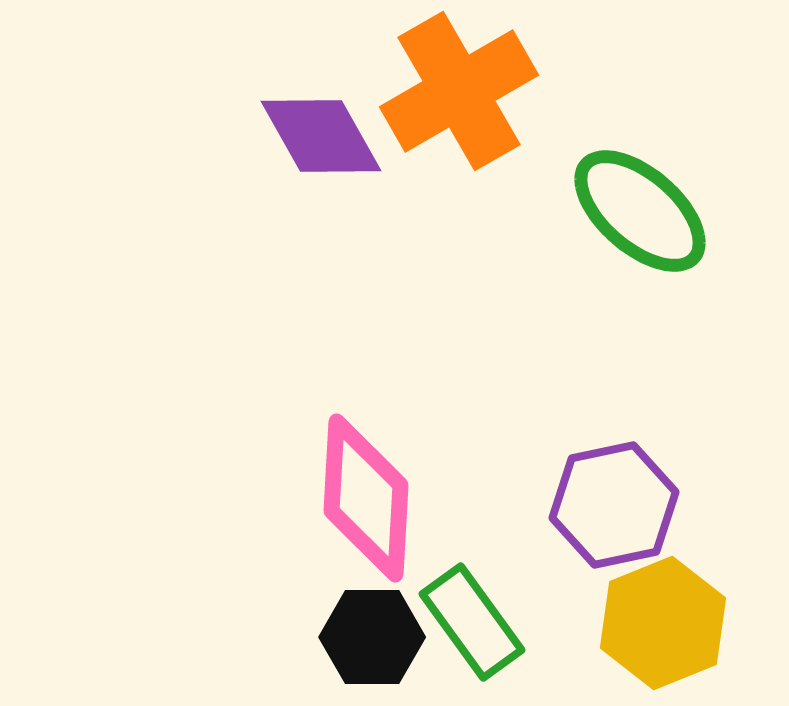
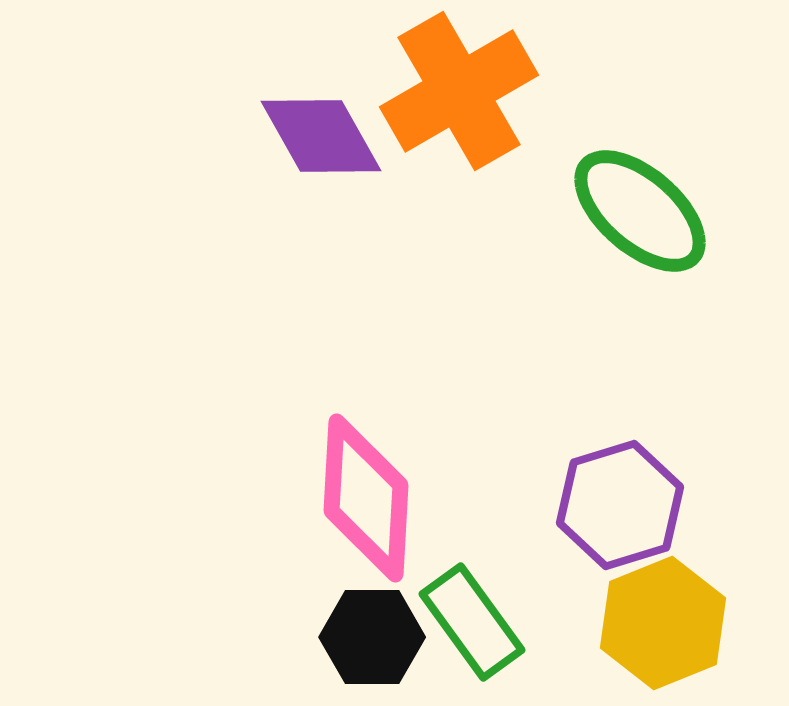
purple hexagon: moved 6 px right; rotated 5 degrees counterclockwise
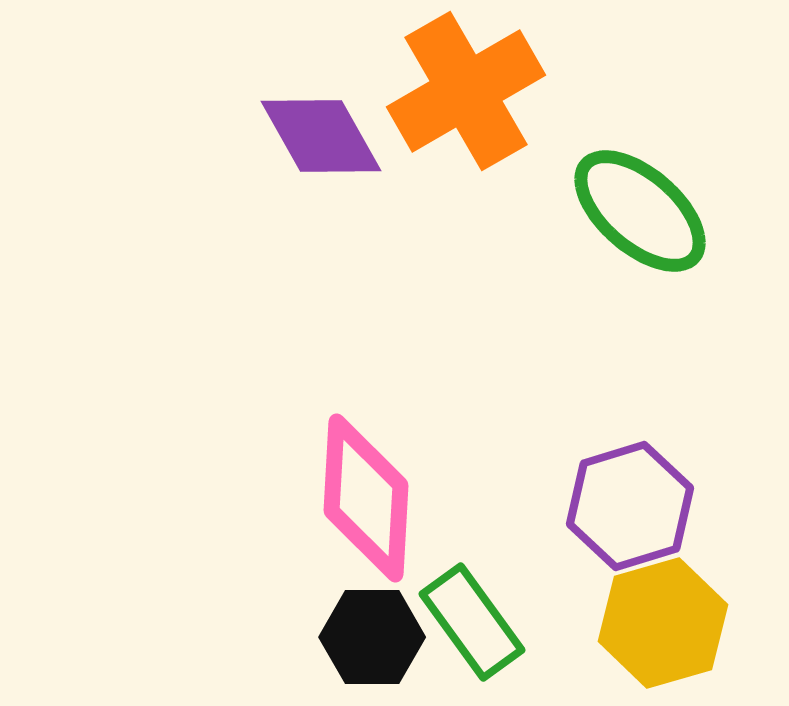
orange cross: moved 7 px right
purple hexagon: moved 10 px right, 1 px down
yellow hexagon: rotated 6 degrees clockwise
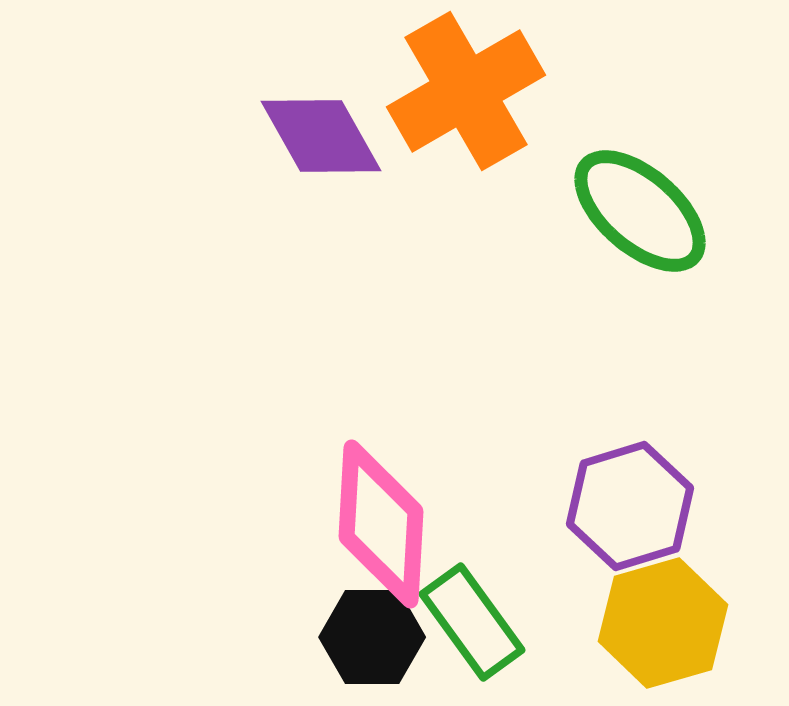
pink diamond: moved 15 px right, 26 px down
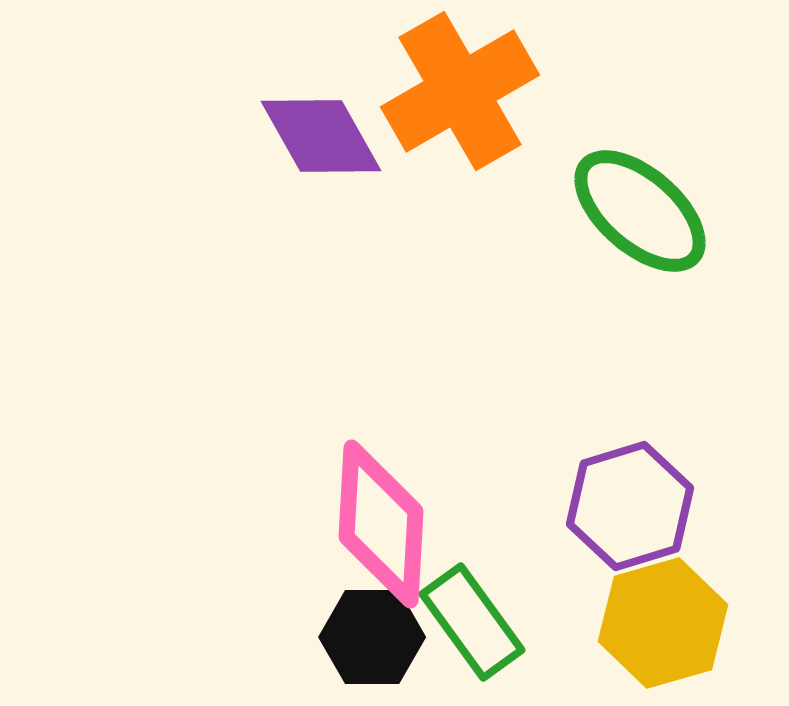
orange cross: moved 6 px left
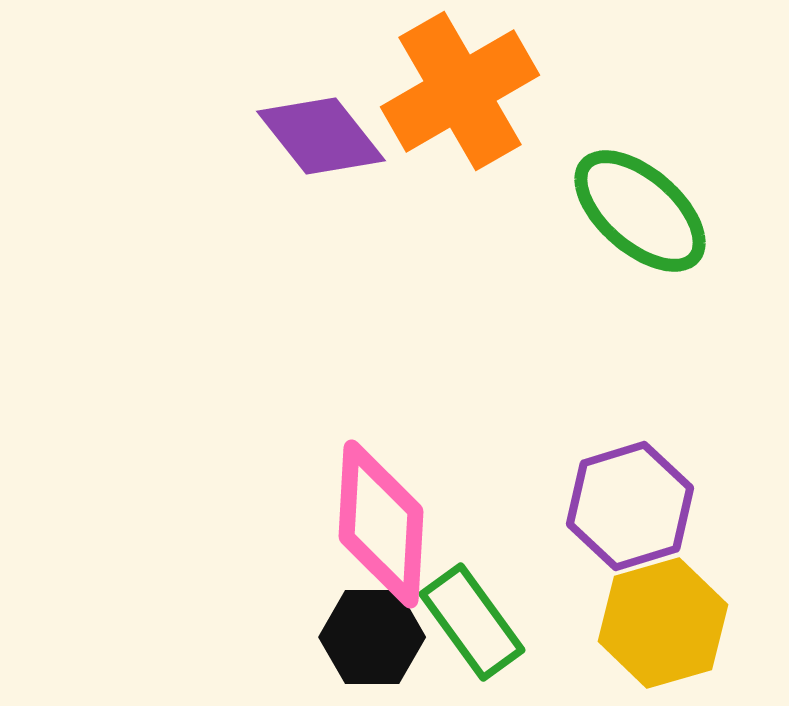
purple diamond: rotated 9 degrees counterclockwise
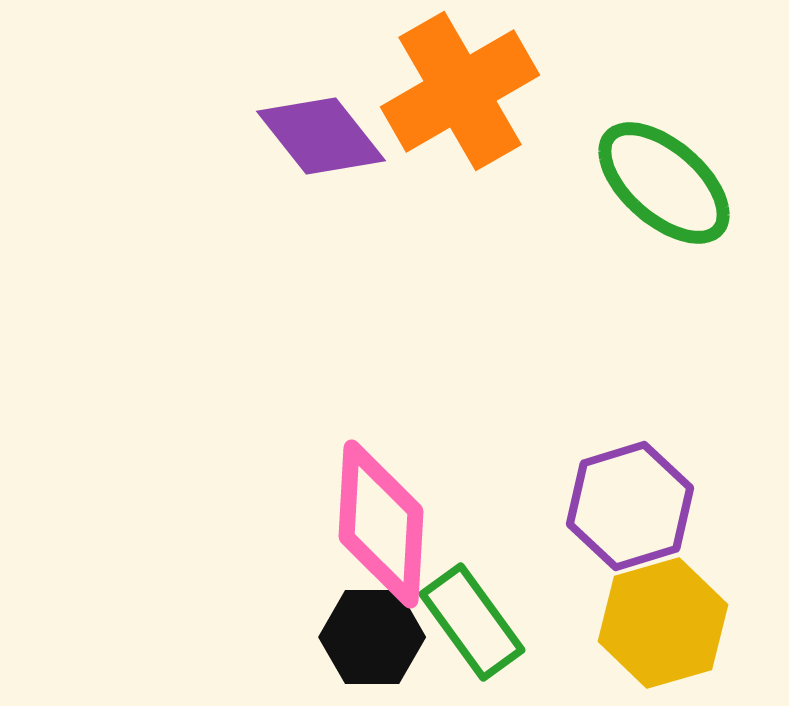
green ellipse: moved 24 px right, 28 px up
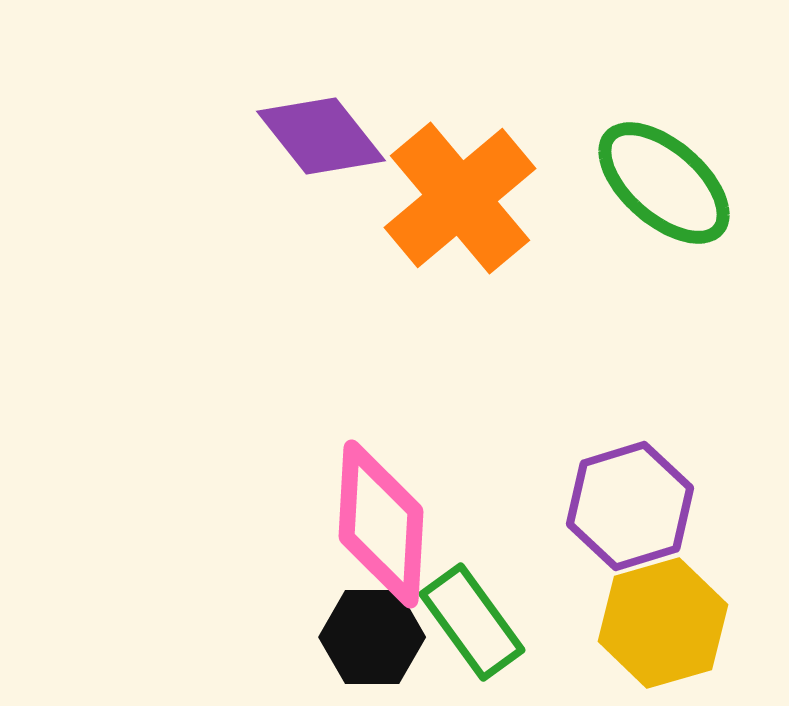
orange cross: moved 107 px down; rotated 10 degrees counterclockwise
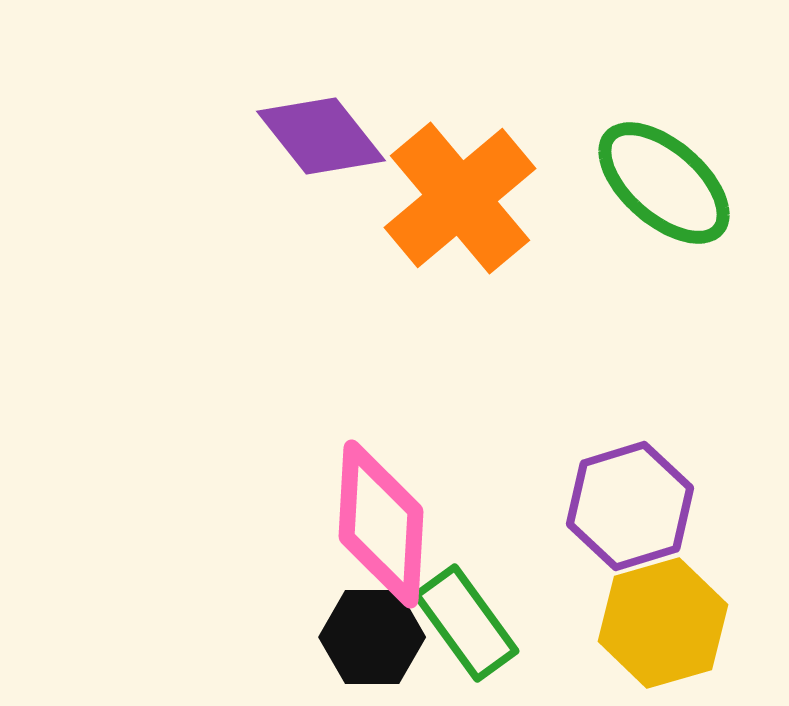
green rectangle: moved 6 px left, 1 px down
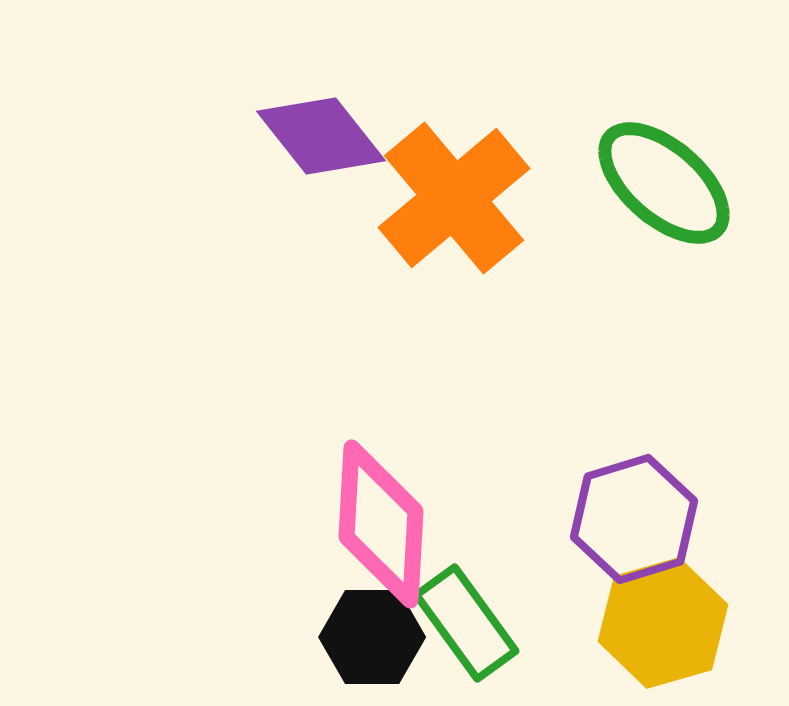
orange cross: moved 6 px left
purple hexagon: moved 4 px right, 13 px down
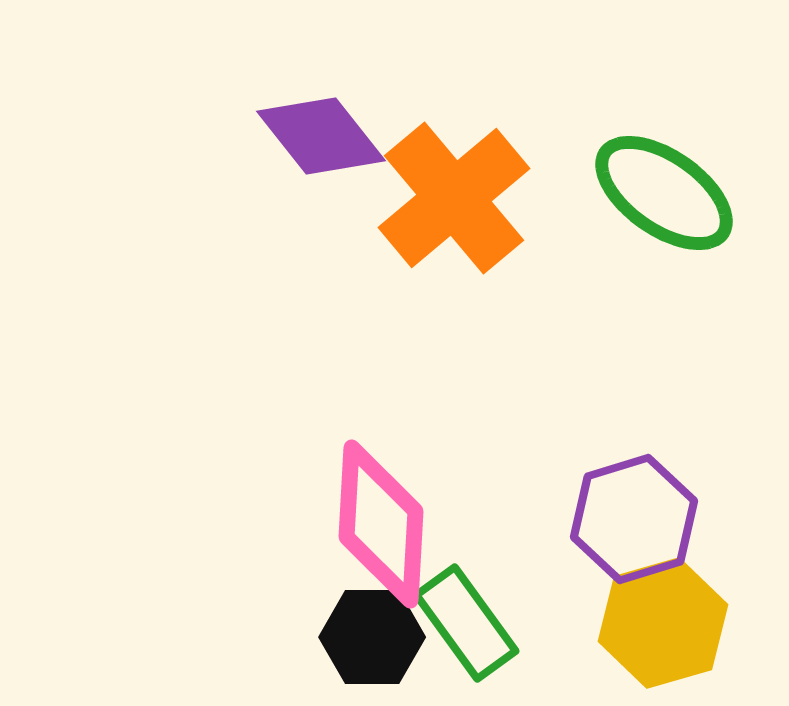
green ellipse: moved 10 px down; rotated 6 degrees counterclockwise
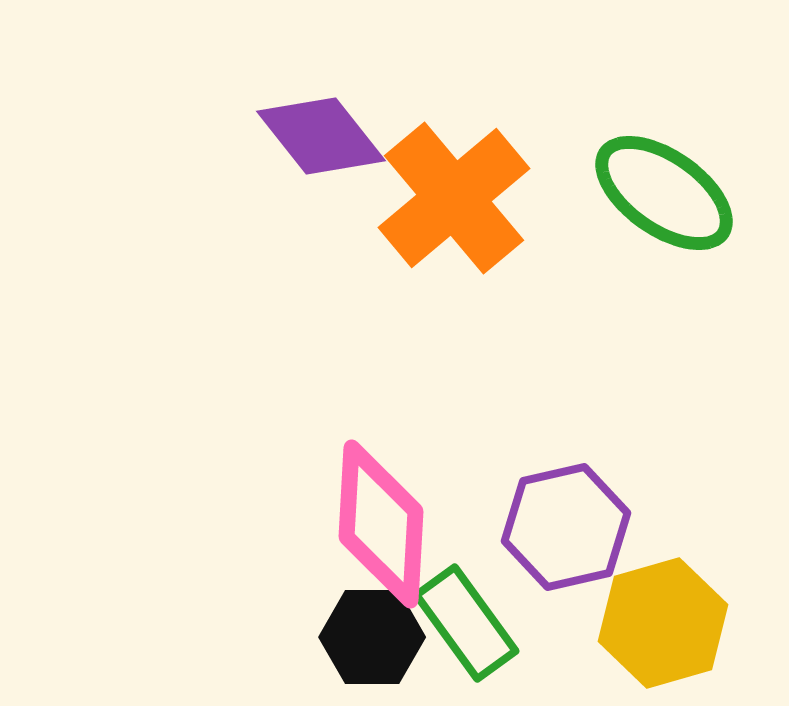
purple hexagon: moved 68 px left, 8 px down; rotated 4 degrees clockwise
